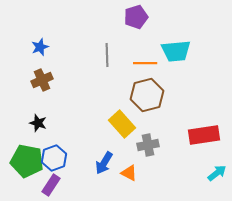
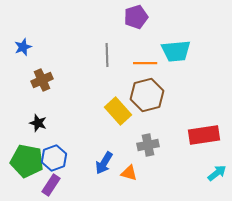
blue star: moved 17 px left
yellow rectangle: moved 4 px left, 13 px up
orange triangle: rotated 12 degrees counterclockwise
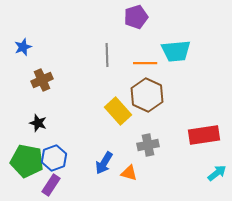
brown hexagon: rotated 20 degrees counterclockwise
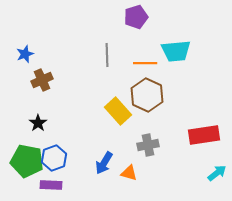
blue star: moved 2 px right, 7 px down
black star: rotated 18 degrees clockwise
purple rectangle: rotated 60 degrees clockwise
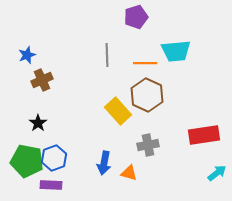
blue star: moved 2 px right, 1 px down
blue arrow: rotated 20 degrees counterclockwise
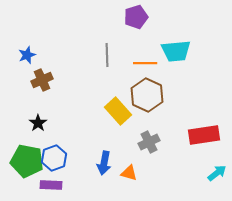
gray cross: moved 1 px right, 3 px up; rotated 15 degrees counterclockwise
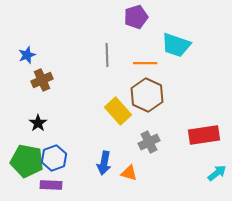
cyan trapezoid: moved 6 px up; rotated 24 degrees clockwise
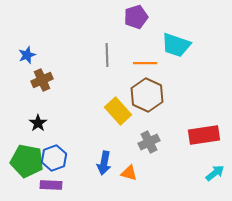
cyan arrow: moved 2 px left
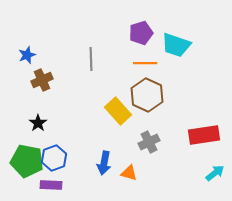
purple pentagon: moved 5 px right, 16 px down
gray line: moved 16 px left, 4 px down
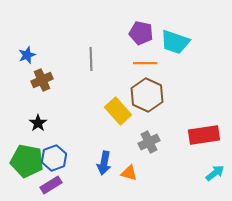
purple pentagon: rotated 30 degrees clockwise
cyan trapezoid: moved 1 px left, 3 px up
purple rectangle: rotated 35 degrees counterclockwise
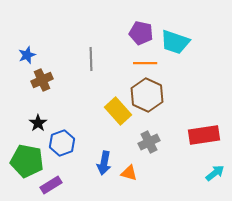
blue hexagon: moved 8 px right, 15 px up
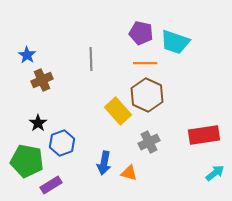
blue star: rotated 18 degrees counterclockwise
